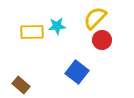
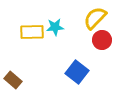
cyan star: moved 2 px left, 1 px down
brown rectangle: moved 8 px left, 5 px up
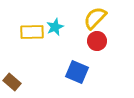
cyan star: rotated 18 degrees counterclockwise
red circle: moved 5 px left, 1 px down
blue square: rotated 15 degrees counterclockwise
brown rectangle: moved 1 px left, 2 px down
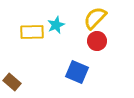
cyan star: moved 1 px right, 2 px up
